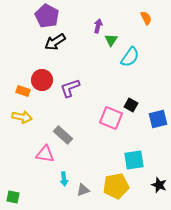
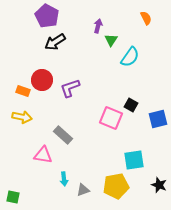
pink triangle: moved 2 px left, 1 px down
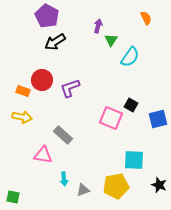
cyan square: rotated 10 degrees clockwise
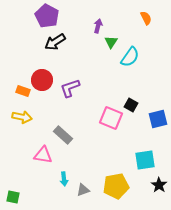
green triangle: moved 2 px down
cyan square: moved 11 px right; rotated 10 degrees counterclockwise
black star: rotated 14 degrees clockwise
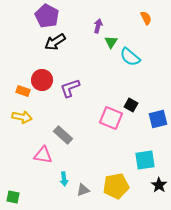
cyan semicircle: rotated 95 degrees clockwise
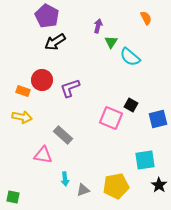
cyan arrow: moved 1 px right
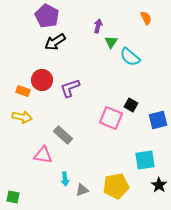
blue square: moved 1 px down
gray triangle: moved 1 px left
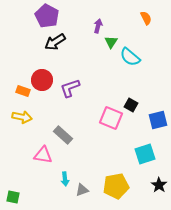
cyan square: moved 6 px up; rotated 10 degrees counterclockwise
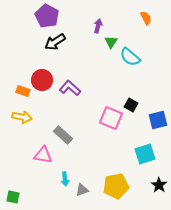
purple L-shape: rotated 60 degrees clockwise
